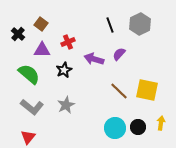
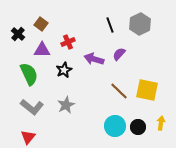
green semicircle: rotated 25 degrees clockwise
cyan circle: moved 2 px up
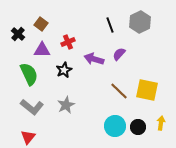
gray hexagon: moved 2 px up
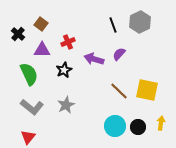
black line: moved 3 px right
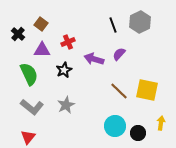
black circle: moved 6 px down
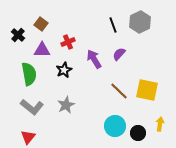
black cross: moved 1 px down
purple arrow: rotated 42 degrees clockwise
green semicircle: rotated 15 degrees clockwise
yellow arrow: moved 1 px left, 1 px down
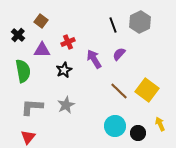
brown square: moved 3 px up
green semicircle: moved 6 px left, 3 px up
yellow square: rotated 25 degrees clockwise
gray L-shape: rotated 145 degrees clockwise
yellow arrow: rotated 32 degrees counterclockwise
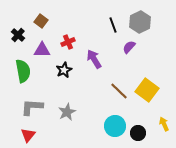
purple semicircle: moved 10 px right, 7 px up
gray star: moved 1 px right, 7 px down
yellow arrow: moved 4 px right
red triangle: moved 2 px up
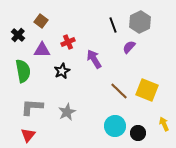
black star: moved 2 px left, 1 px down
yellow square: rotated 15 degrees counterclockwise
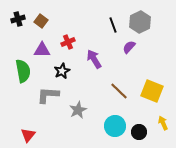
black cross: moved 16 px up; rotated 32 degrees clockwise
yellow square: moved 5 px right, 1 px down
gray L-shape: moved 16 px right, 12 px up
gray star: moved 11 px right, 2 px up
yellow arrow: moved 1 px left, 1 px up
black circle: moved 1 px right, 1 px up
